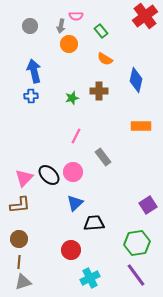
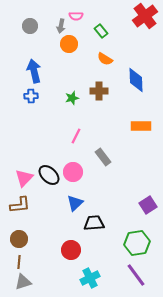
blue diamond: rotated 15 degrees counterclockwise
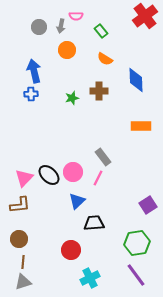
gray circle: moved 9 px right, 1 px down
orange circle: moved 2 px left, 6 px down
blue cross: moved 2 px up
pink line: moved 22 px right, 42 px down
blue triangle: moved 2 px right, 2 px up
brown line: moved 4 px right
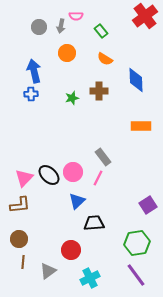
orange circle: moved 3 px down
gray triangle: moved 25 px right, 11 px up; rotated 18 degrees counterclockwise
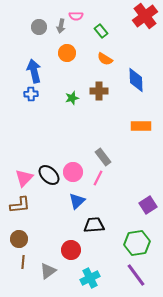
black trapezoid: moved 2 px down
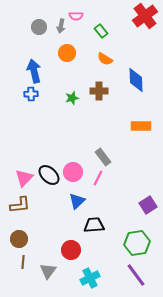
gray triangle: rotated 18 degrees counterclockwise
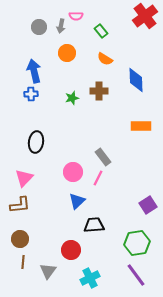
black ellipse: moved 13 px left, 33 px up; rotated 55 degrees clockwise
brown circle: moved 1 px right
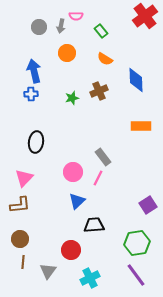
brown cross: rotated 24 degrees counterclockwise
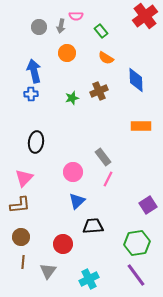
orange semicircle: moved 1 px right, 1 px up
pink line: moved 10 px right, 1 px down
black trapezoid: moved 1 px left, 1 px down
brown circle: moved 1 px right, 2 px up
red circle: moved 8 px left, 6 px up
cyan cross: moved 1 px left, 1 px down
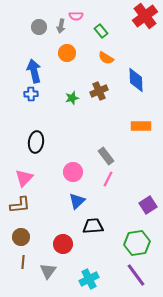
gray rectangle: moved 3 px right, 1 px up
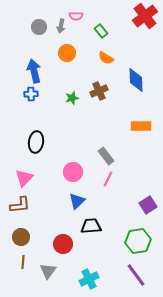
black trapezoid: moved 2 px left
green hexagon: moved 1 px right, 2 px up
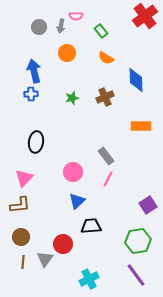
brown cross: moved 6 px right, 6 px down
gray triangle: moved 3 px left, 12 px up
